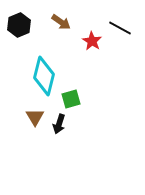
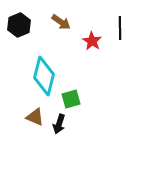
black line: rotated 60 degrees clockwise
brown triangle: rotated 36 degrees counterclockwise
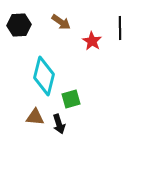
black hexagon: rotated 20 degrees clockwise
brown triangle: rotated 18 degrees counterclockwise
black arrow: rotated 36 degrees counterclockwise
